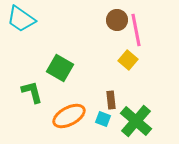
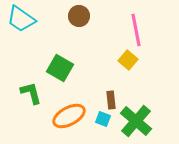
brown circle: moved 38 px left, 4 px up
green L-shape: moved 1 px left, 1 px down
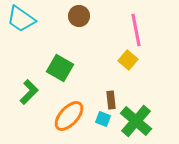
green L-shape: moved 2 px left, 1 px up; rotated 60 degrees clockwise
orange ellipse: rotated 20 degrees counterclockwise
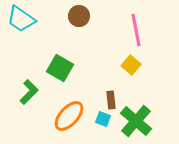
yellow square: moved 3 px right, 5 px down
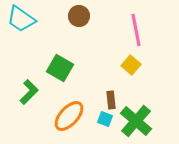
cyan square: moved 2 px right
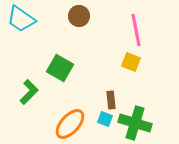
yellow square: moved 3 px up; rotated 18 degrees counterclockwise
orange ellipse: moved 1 px right, 8 px down
green cross: moved 1 px left, 2 px down; rotated 24 degrees counterclockwise
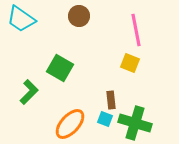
yellow square: moved 1 px left, 1 px down
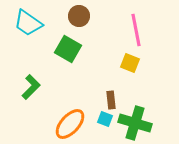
cyan trapezoid: moved 7 px right, 4 px down
green square: moved 8 px right, 19 px up
green L-shape: moved 2 px right, 5 px up
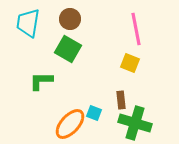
brown circle: moved 9 px left, 3 px down
cyan trapezoid: rotated 64 degrees clockwise
pink line: moved 1 px up
green L-shape: moved 10 px right, 6 px up; rotated 135 degrees counterclockwise
brown rectangle: moved 10 px right
cyan square: moved 11 px left, 6 px up
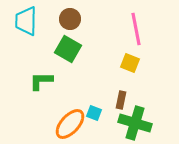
cyan trapezoid: moved 2 px left, 2 px up; rotated 8 degrees counterclockwise
brown rectangle: rotated 18 degrees clockwise
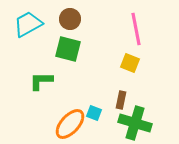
cyan trapezoid: moved 2 px right, 3 px down; rotated 60 degrees clockwise
green square: rotated 16 degrees counterclockwise
